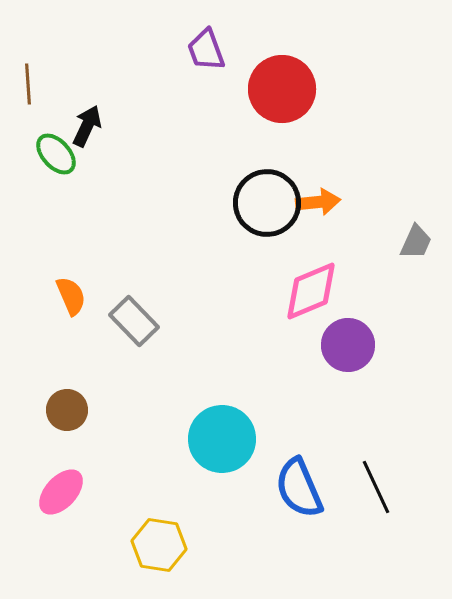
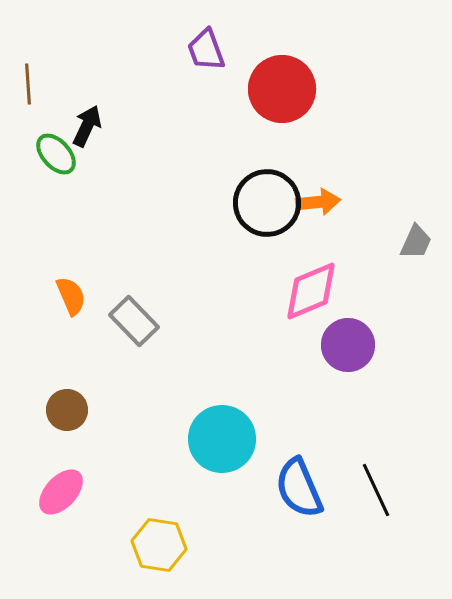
black line: moved 3 px down
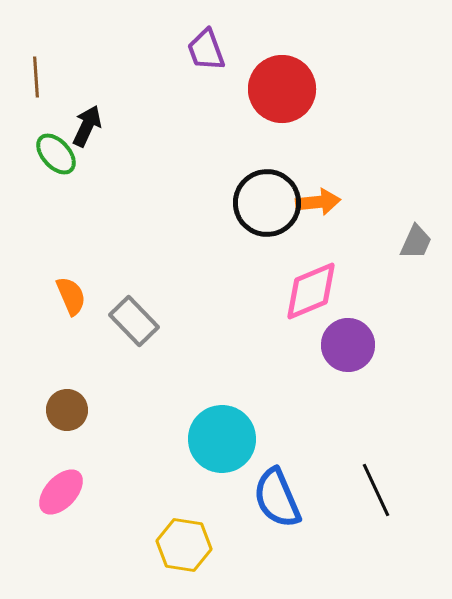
brown line: moved 8 px right, 7 px up
blue semicircle: moved 22 px left, 10 px down
yellow hexagon: moved 25 px right
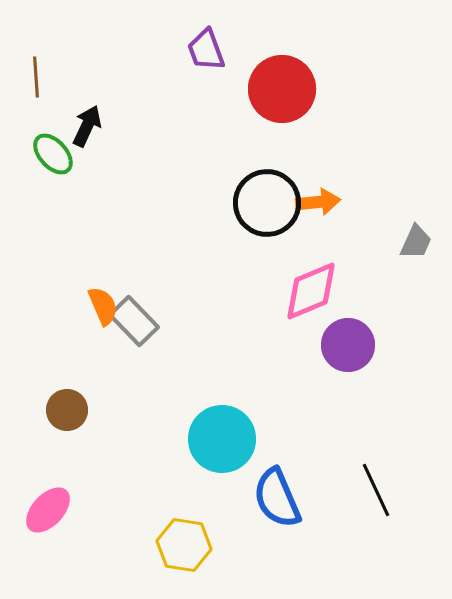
green ellipse: moved 3 px left
orange semicircle: moved 32 px right, 10 px down
pink ellipse: moved 13 px left, 18 px down
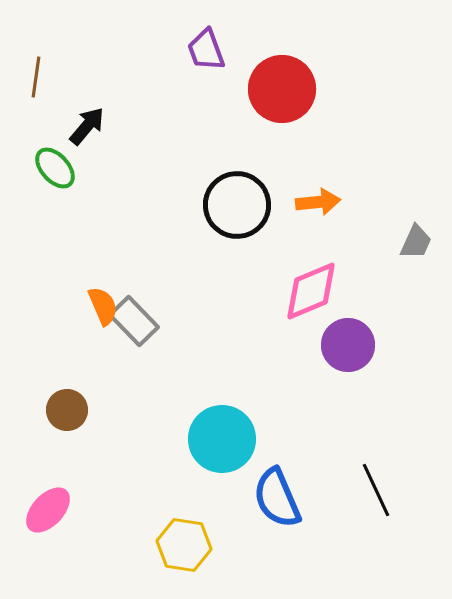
brown line: rotated 12 degrees clockwise
black arrow: rotated 15 degrees clockwise
green ellipse: moved 2 px right, 14 px down
black circle: moved 30 px left, 2 px down
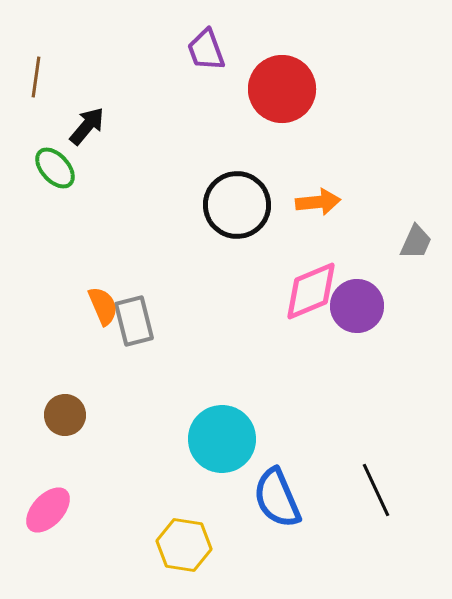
gray rectangle: rotated 30 degrees clockwise
purple circle: moved 9 px right, 39 px up
brown circle: moved 2 px left, 5 px down
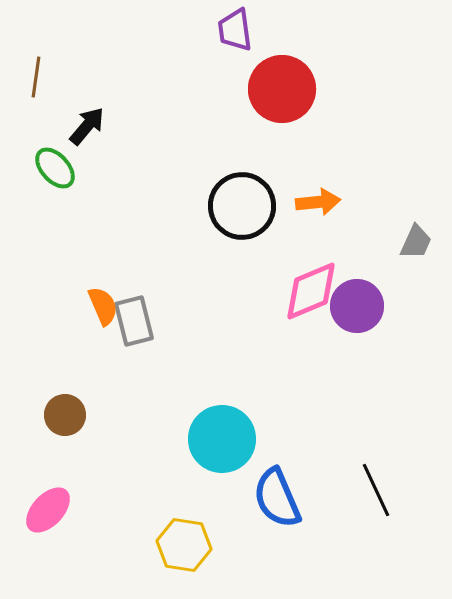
purple trapezoid: moved 29 px right, 20 px up; rotated 12 degrees clockwise
black circle: moved 5 px right, 1 px down
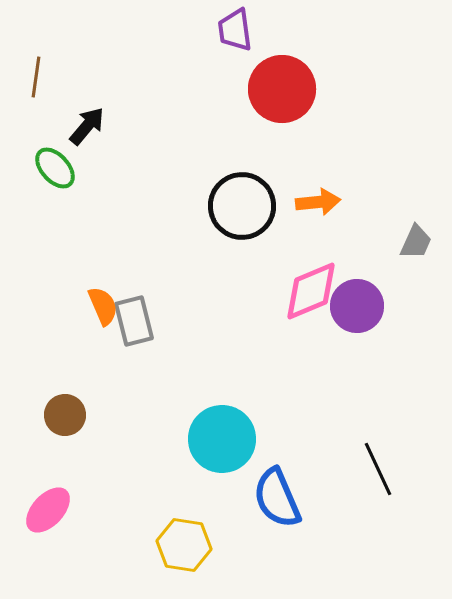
black line: moved 2 px right, 21 px up
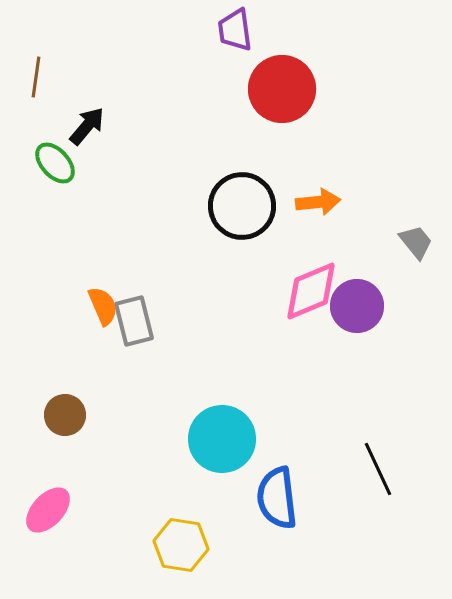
green ellipse: moved 5 px up
gray trapezoid: rotated 63 degrees counterclockwise
blue semicircle: rotated 16 degrees clockwise
yellow hexagon: moved 3 px left
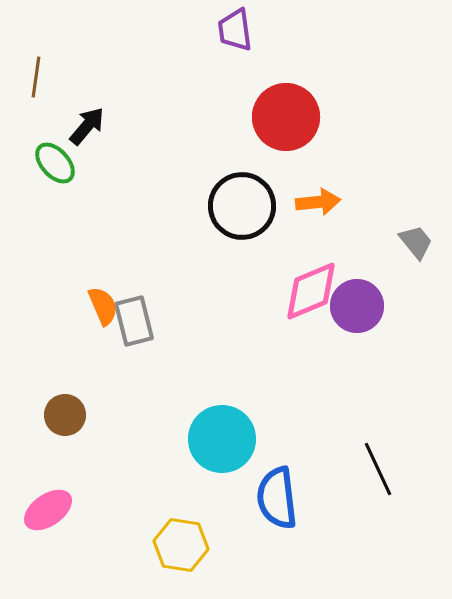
red circle: moved 4 px right, 28 px down
pink ellipse: rotated 12 degrees clockwise
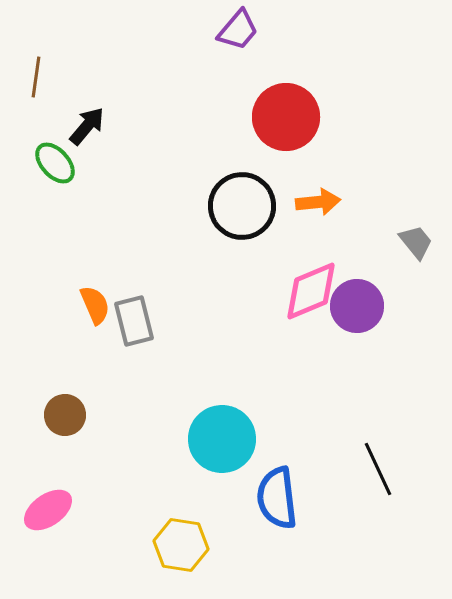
purple trapezoid: moved 3 px right; rotated 132 degrees counterclockwise
orange semicircle: moved 8 px left, 1 px up
